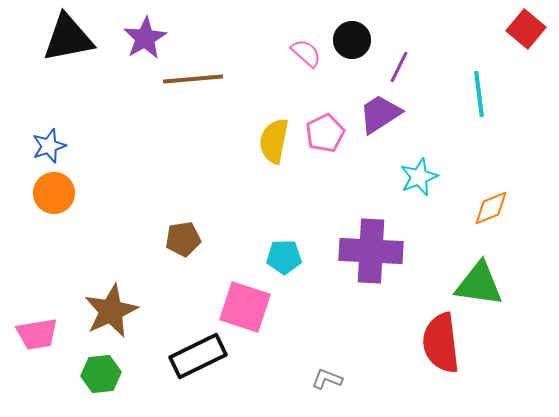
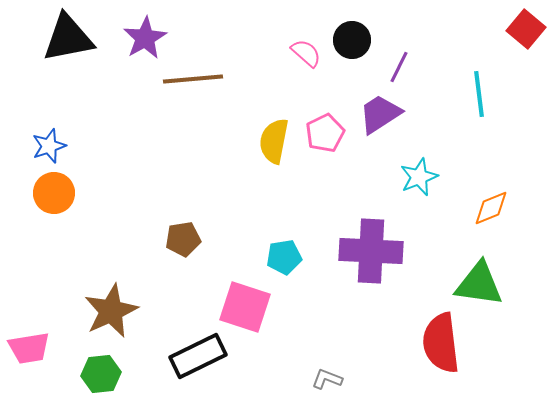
cyan pentagon: rotated 8 degrees counterclockwise
pink trapezoid: moved 8 px left, 14 px down
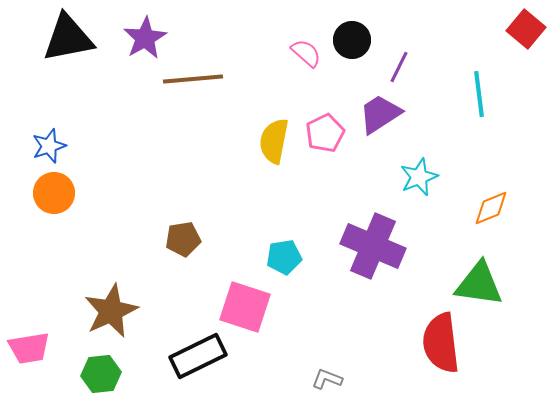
purple cross: moved 2 px right, 5 px up; rotated 20 degrees clockwise
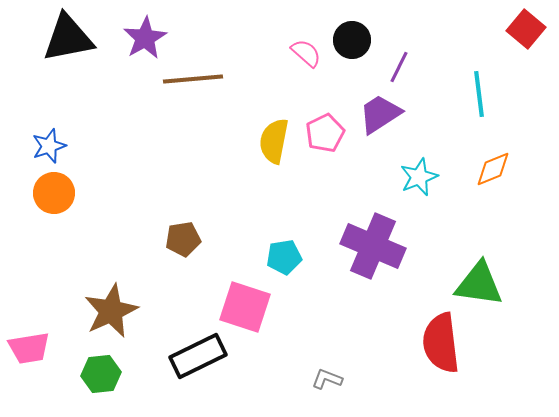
orange diamond: moved 2 px right, 39 px up
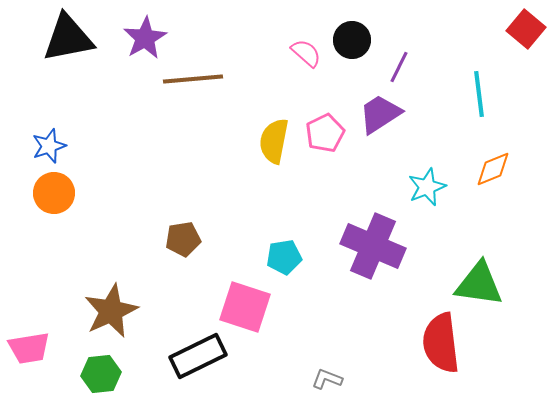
cyan star: moved 8 px right, 10 px down
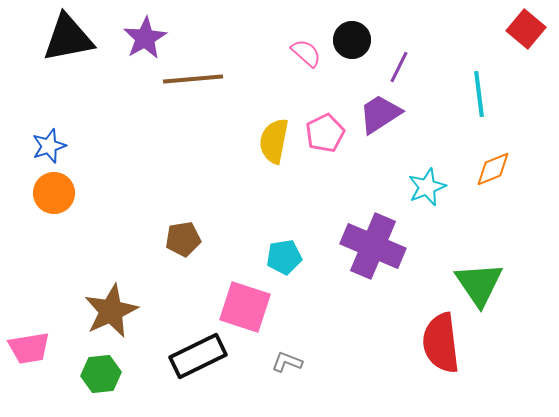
green triangle: rotated 48 degrees clockwise
gray L-shape: moved 40 px left, 17 px up
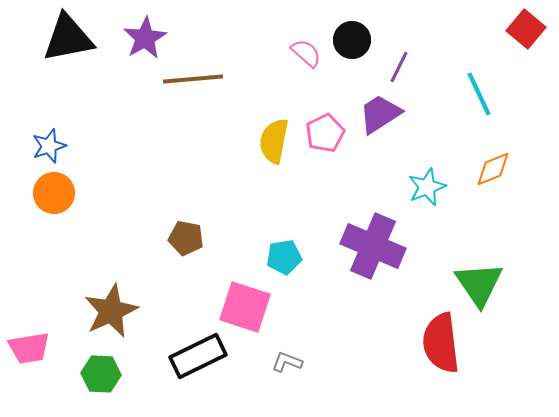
cyan line: rotated 18 degrees counterclockwise
brown pentagon: moved 3 px right, 1 px up; rotated 20 degrees clockwise
green hexagon: rotated 9 degrees clockwise
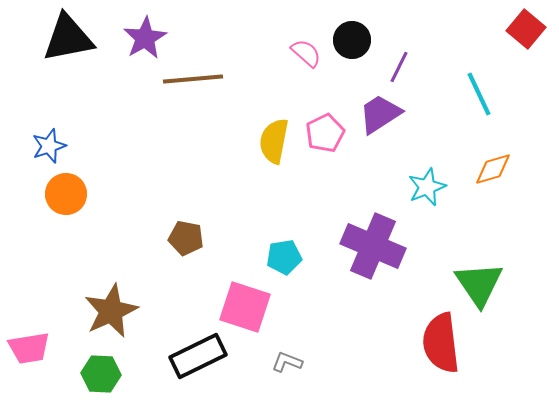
orange diamond: rotated 6 degrees clockwise
orange circle: moved 12 px right, 1 px down
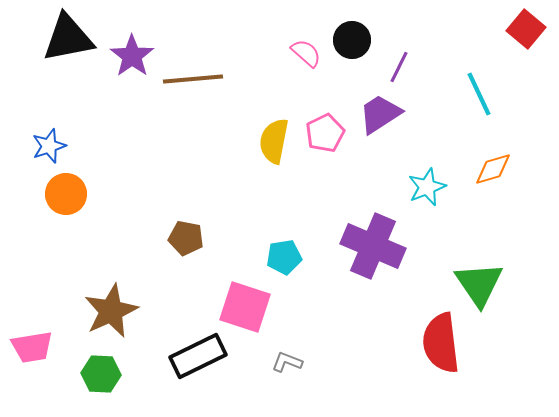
purple star: moved 13 px left, 18 px down; rotated 6 degrees counterclockwise
pink trapezoid: moved 3 px right, 1 px up
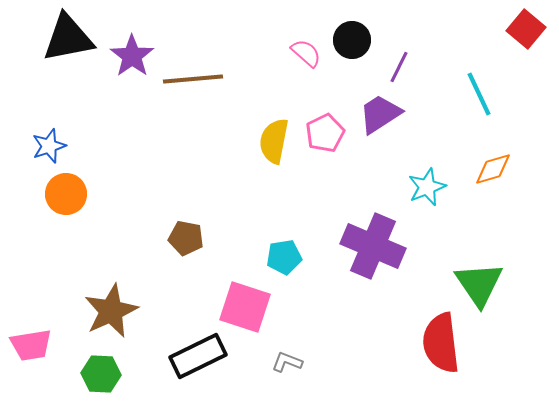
pink trapezoid: moved 1 px left, 2 px up
